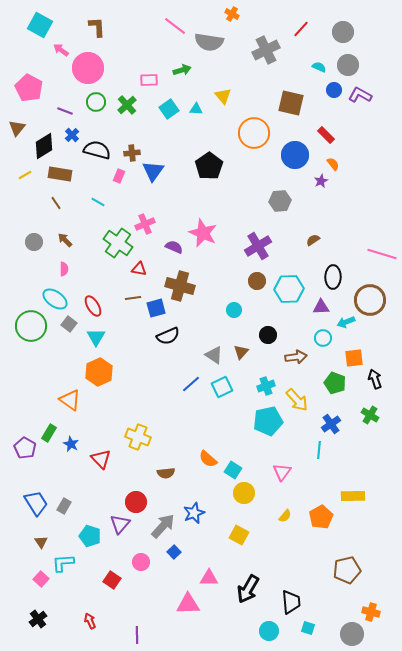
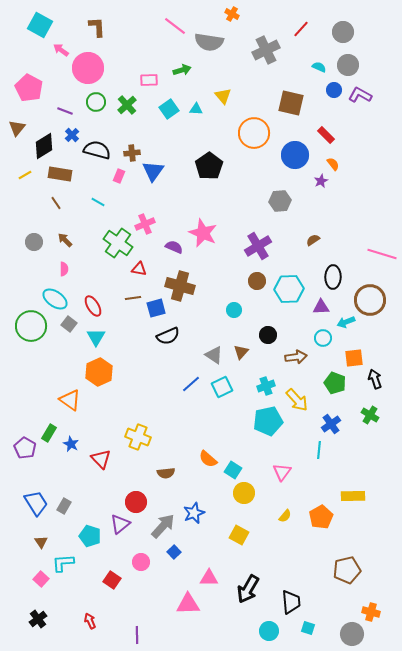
purple triangle at (120, 524): rotated 10 degrees clockwise
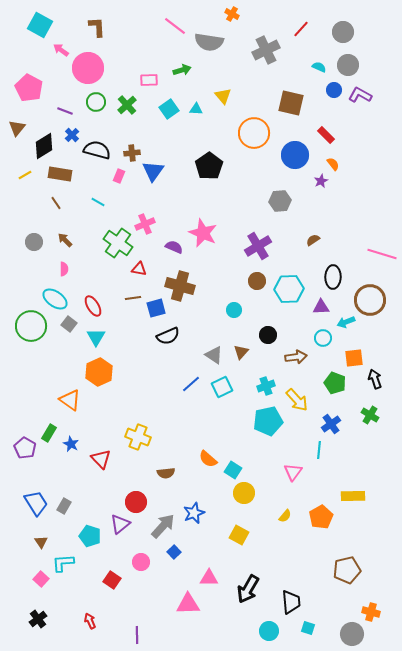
pink triangle at (282, 472): moved 11 px right
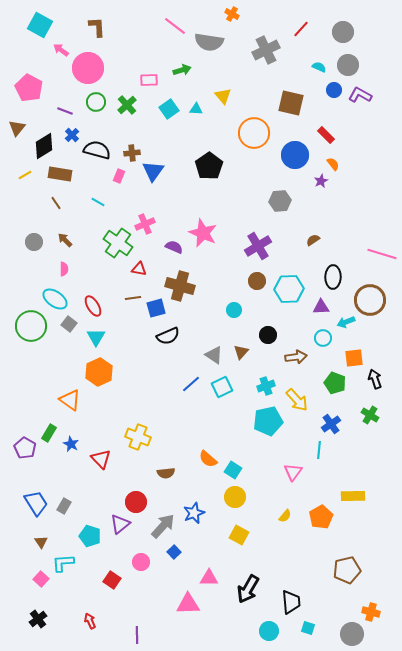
yellow circle at (244, 493): moved 9 px left, 4 px down
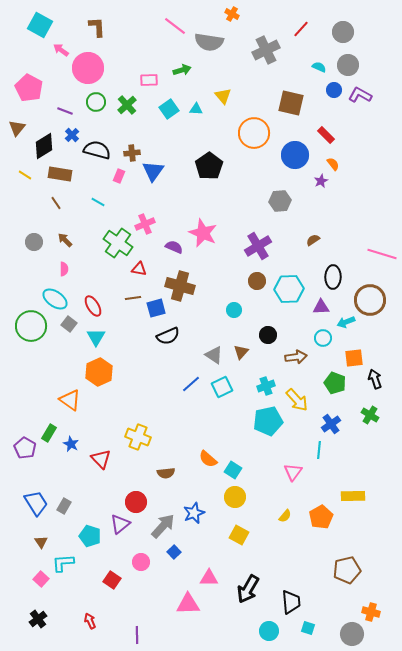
yellow line at (25, 175): rotated 64 degrees clockwise
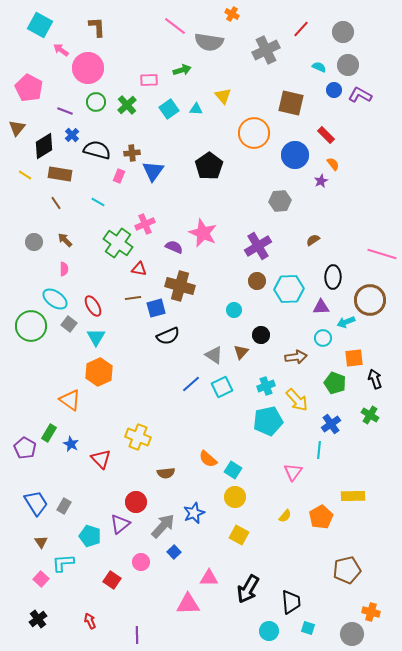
black circle at (268, 335): moved 7 px left
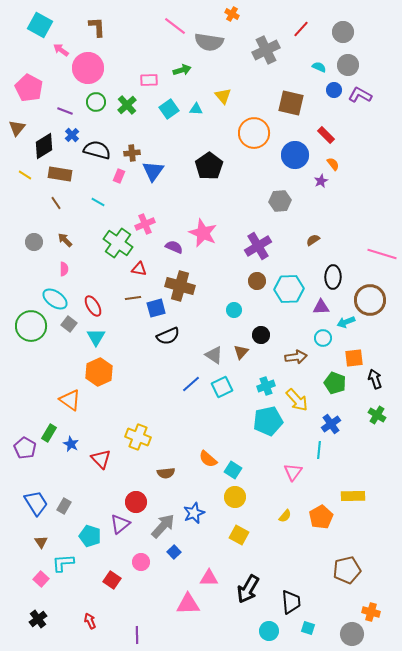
green cross at (370, 415): moved 7 px right
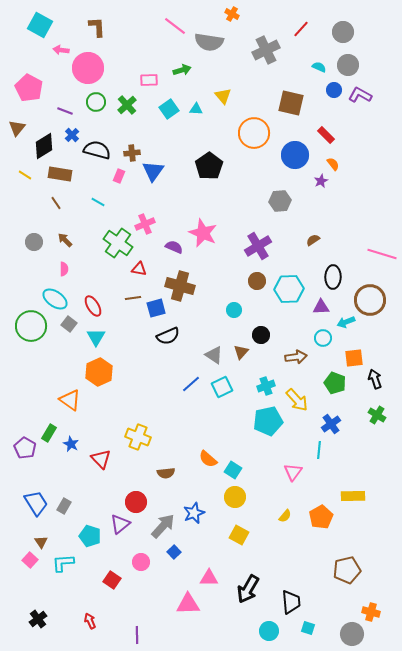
pink arrow at (61, 50): rotated 28 degrees counterclockwise
pink square at (41, 579): moved 11 px left, 19 px up
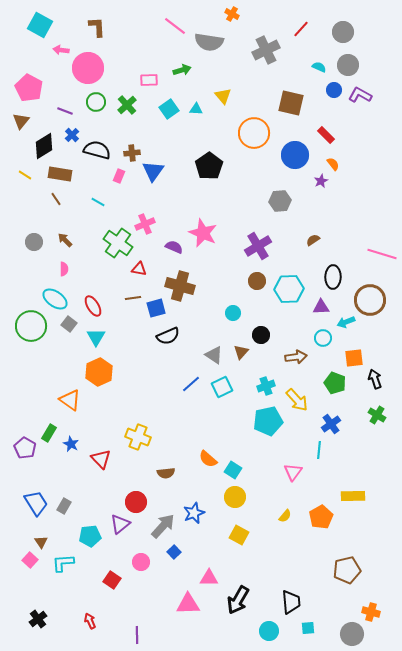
brown triangle at (17, 128): moved 4 px right, 7 px up
brown line at (56, 203): moved 4 px up
cyan circle at (234, 310): moved 1 px left, 3 px down
cyan pentagon at (90, 536): rotated 25 degrees counterclockwise
black arrow at (248, 589): moved 10 px left, 11 px down
cyan square at (308, 628): rotated 24 degrees counterclockwise
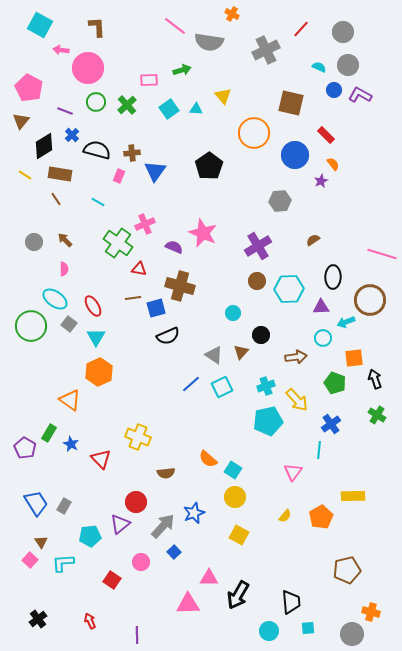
blue triangle at (153, 171): moved 2 px right
black arrow at (238, 600): moved 5 px up
